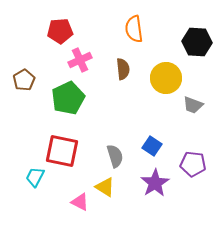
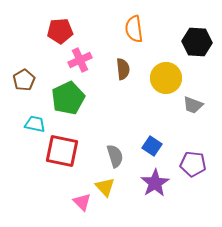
cyan trapezoid: moved 53 px up; rotated 75 degrees clockwise
yellow triangle: rotated 15 degrees clockwise
pink triangle: moved 2 px right; rotated 18 degrees clockwise
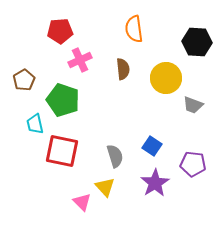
green pentagon: moved 5 px left, 2 px down; rotated 28 degrees counterclockwise
cyan trapezoid: rotated 115 degrees counterclockwise
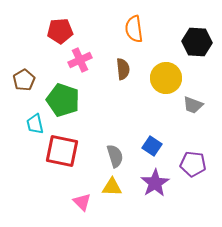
yellow triangle: moved 7 px right; rotated 45 degrees counterclockwise
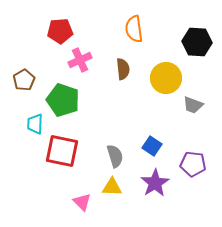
cyan trapezoid: rotated 15 degrees clockwise
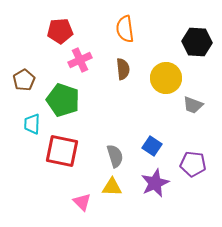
orange semicircle: moved 9 px left
cyan trapezoid: moved 3 px left
purple star: rotated 8 degrees clockwise
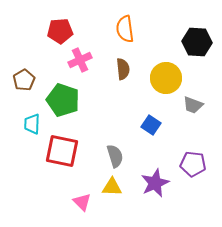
blue square: moved 1 px left, 21 px up
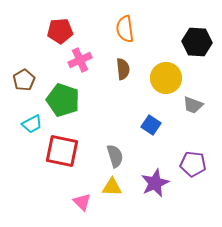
cyan trapezoid: rotated 120 degrees counterclockwise
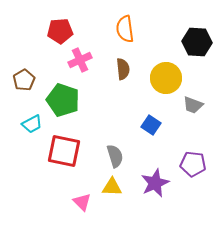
red square: moved 2 px right
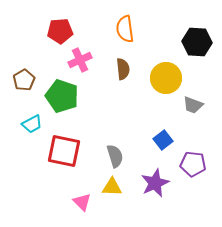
green pentagon: moved 1 px left, 4 px up
blue square: moved 12 px right, 15 px down; rotated 18 degrees clockwise
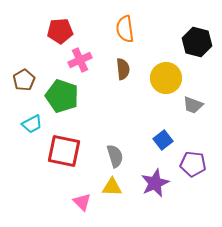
black hexagon: rotated 12 degrees clockwise
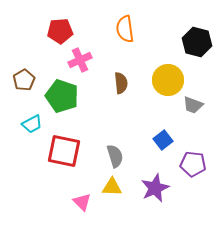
brown semicircle: moved 2 px left, 14 px down
yellow circle: moved 2 px right, 2 px down
purple star: moved 5 px down
